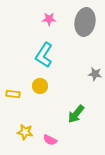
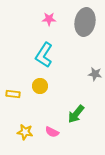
pink semicircle: moved 2 px right, 8 px up
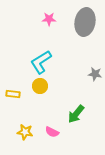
cyan L-shape: moved 3 px left, 7 px down; rotated 25 degrees clockwise
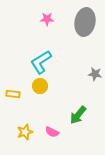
pink star: moved 2 px left
green arrow: moved 2 px right, 1 px down
yellow star: rotated 28 degrees counterclockwise
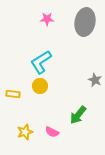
gray star: moved 6 px down; rotated 16 degrees clockwise
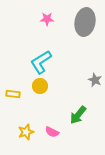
yellow star: moved 1 px right
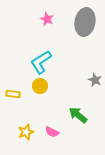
pink star: rotated 24 degrees clockwise
green arrow: rotated 90 degrees clockwise
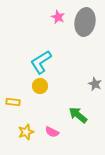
pink star: moved 11 px right, 2 px up
gray star: moved 4 px down
yellow rectangle: moved 8 px down
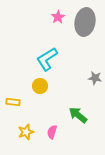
pink star: rotated 16 degrees clockwise
cyan L-shape: moved 6 px right, 3 px up
gray star: moved 6 px up; rotated 16 degrees counterclockwise
pink semicircle: rotated 80 degrees clockwise
